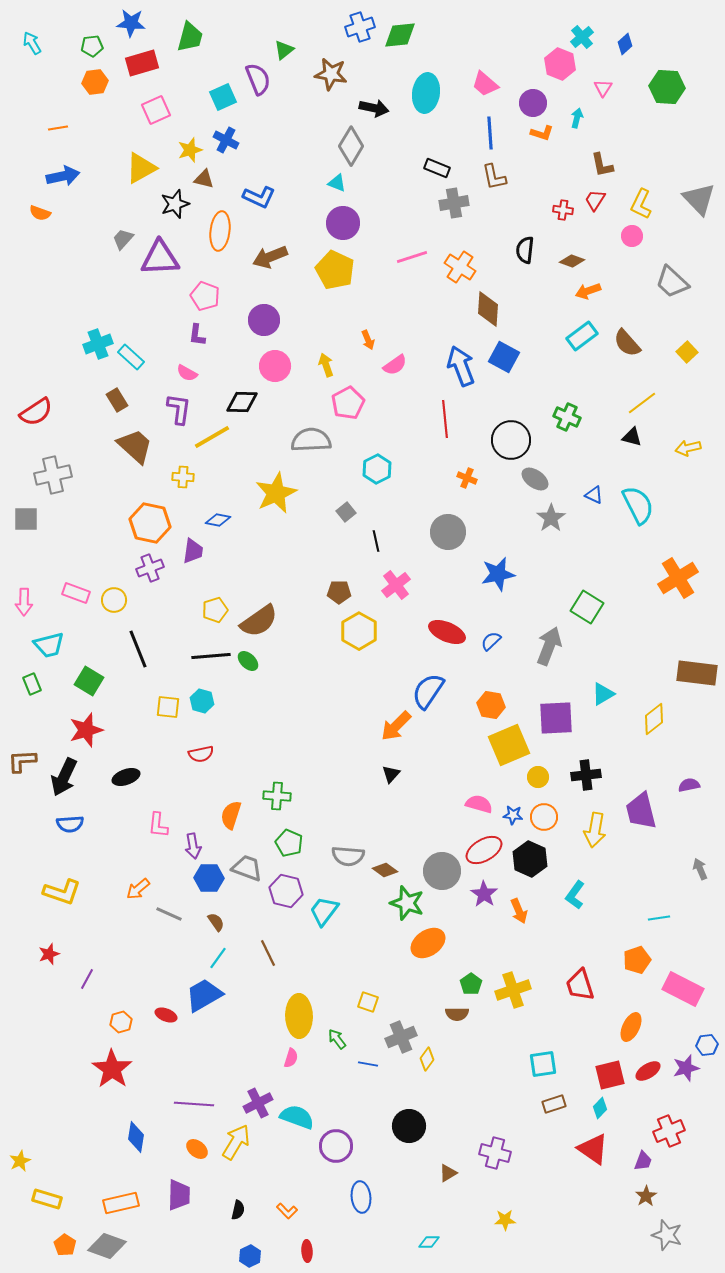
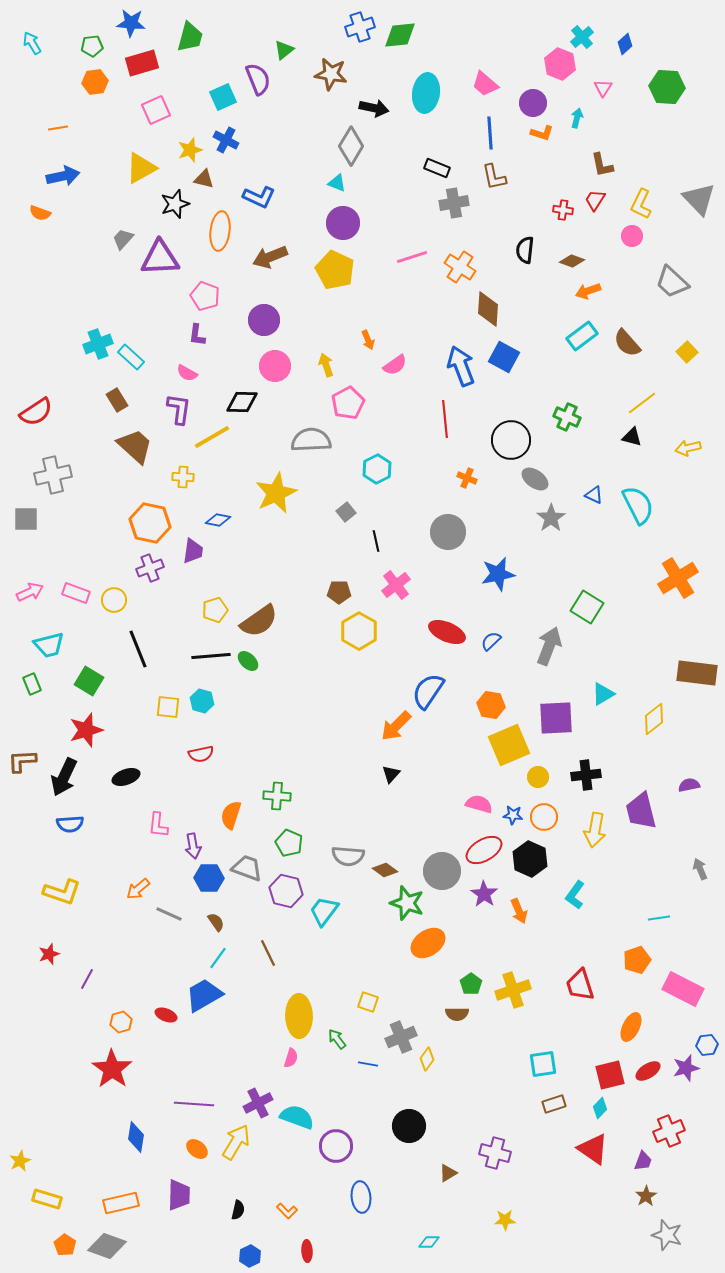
pink arrow at (24, 602): moved 6 px right, 10 px up; rotated 116 degrees counterclockwise
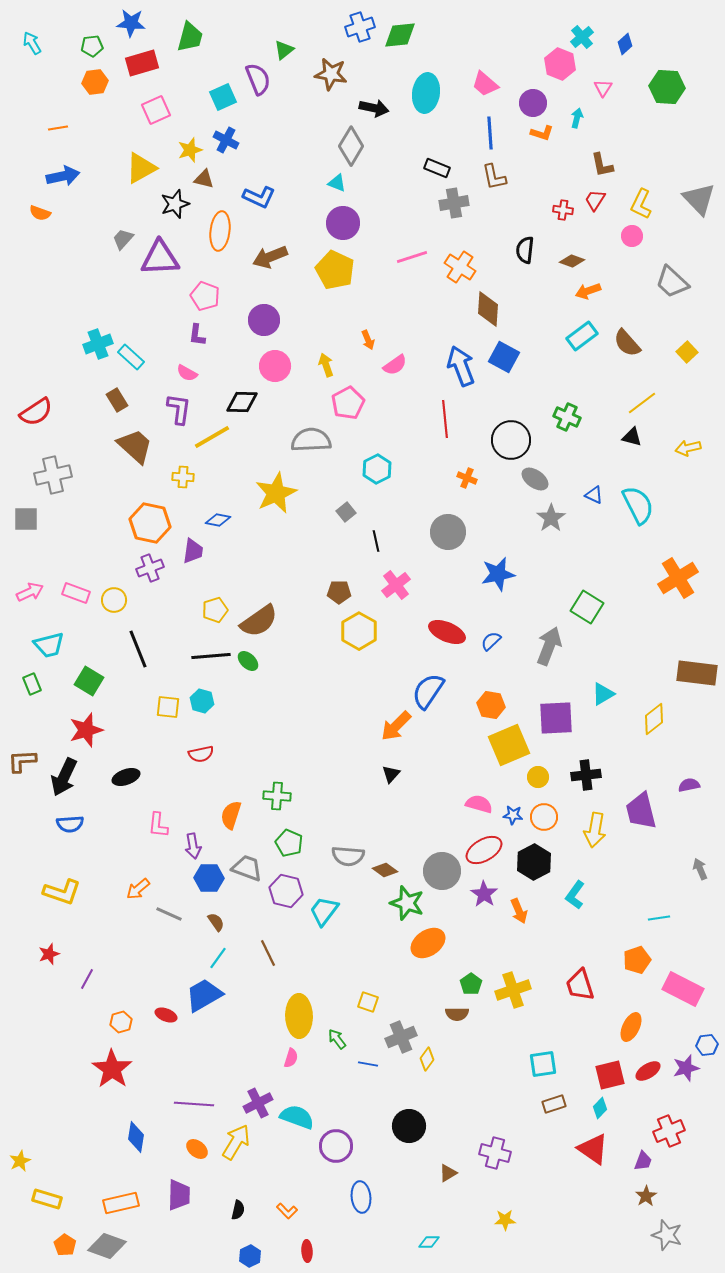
black hexagon at (530, 859): moved 4 px right, 3 px down; rotated 8 degrees clockwise
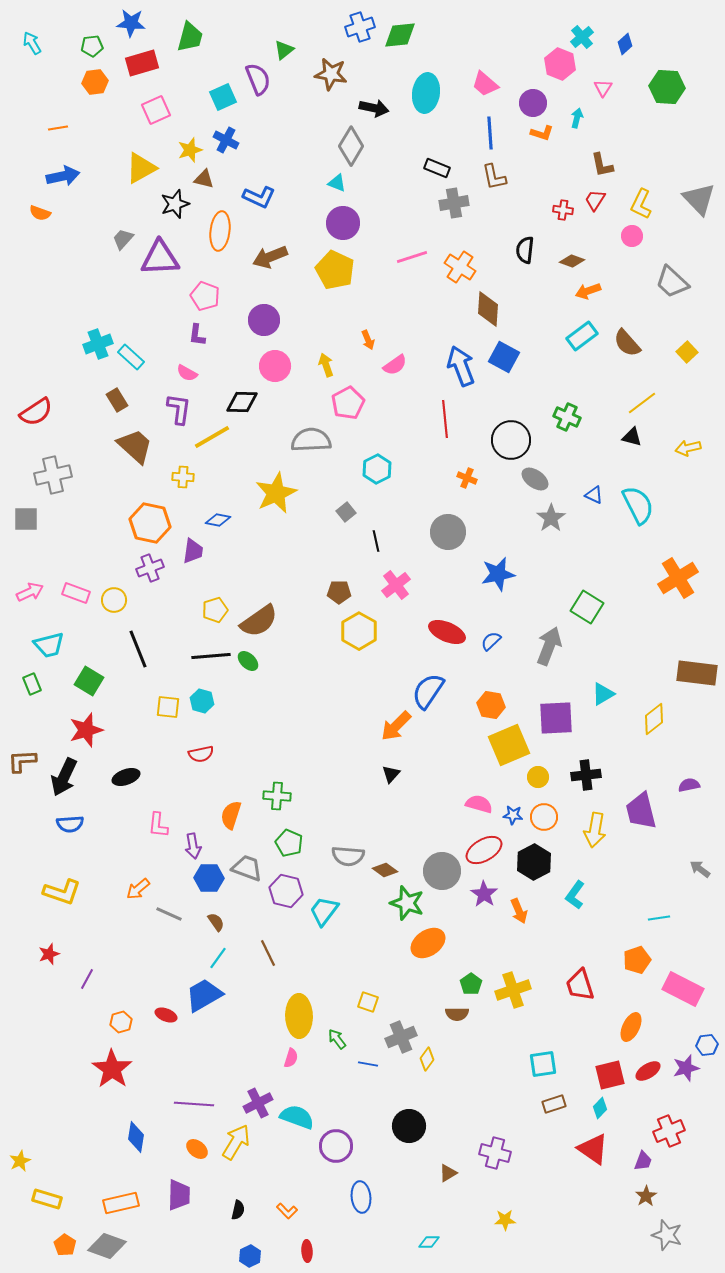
gray arrow at (700, 869): rotated 30 degrees counterclockwise
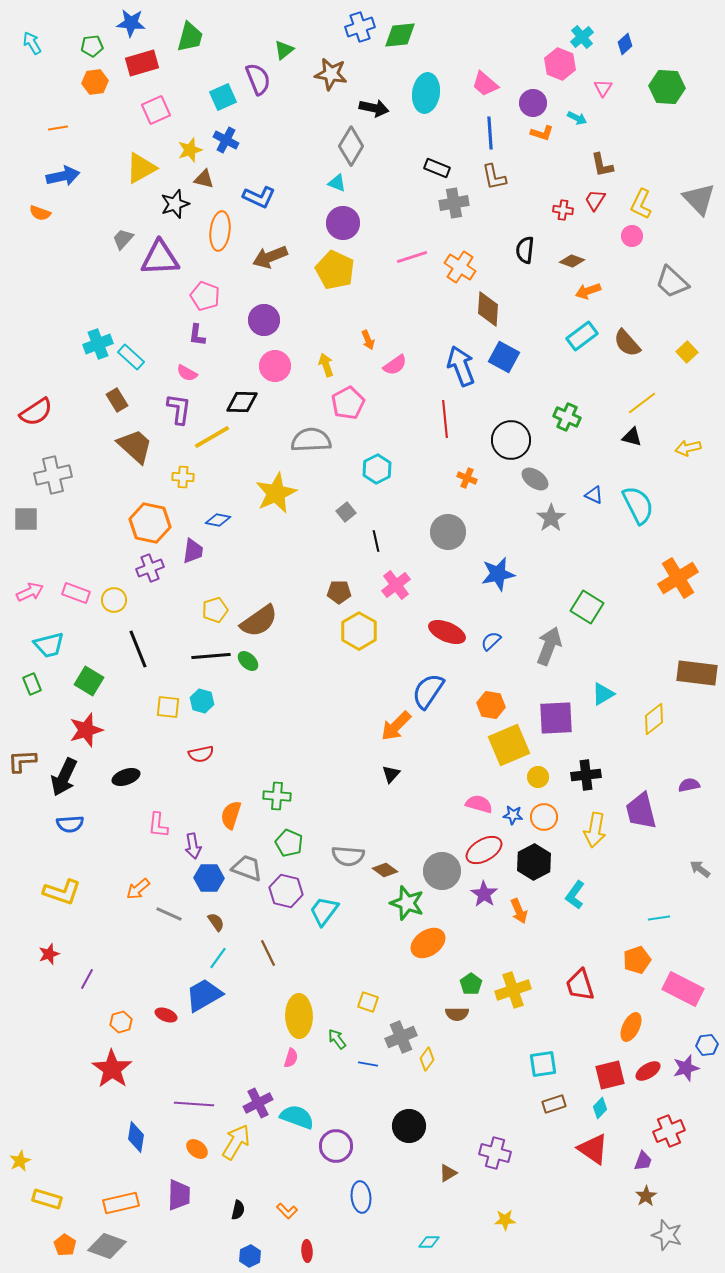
cyan arrow at (577, 118): rotated 102 degrees clockwise
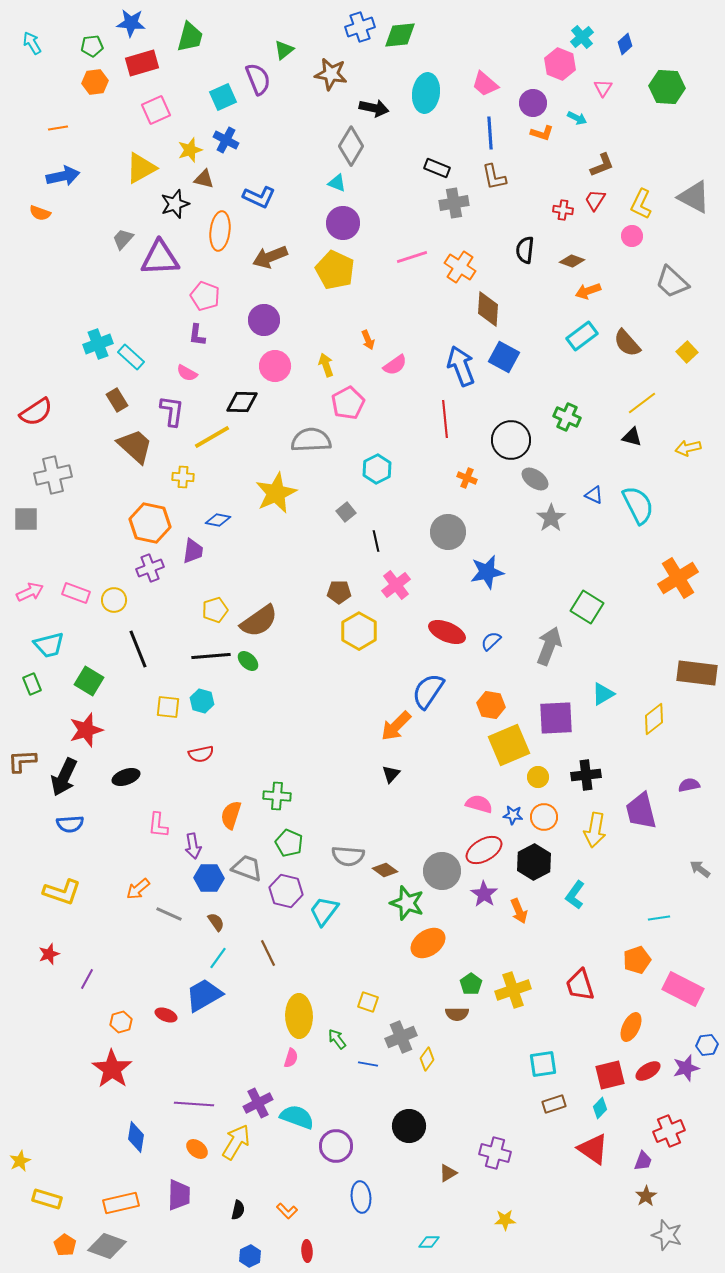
brown L-shape at (602, 165): rotated 100 degrees counterclockwise
gray triangle at (699, 199): moved 5 px left, 2 px up; rotated 18 degrees counterclockwise
purple L-shape at (179, 409): moved 7 px left, 2 px down
blue star at (498, 574): moved 11 px left, 2 px up
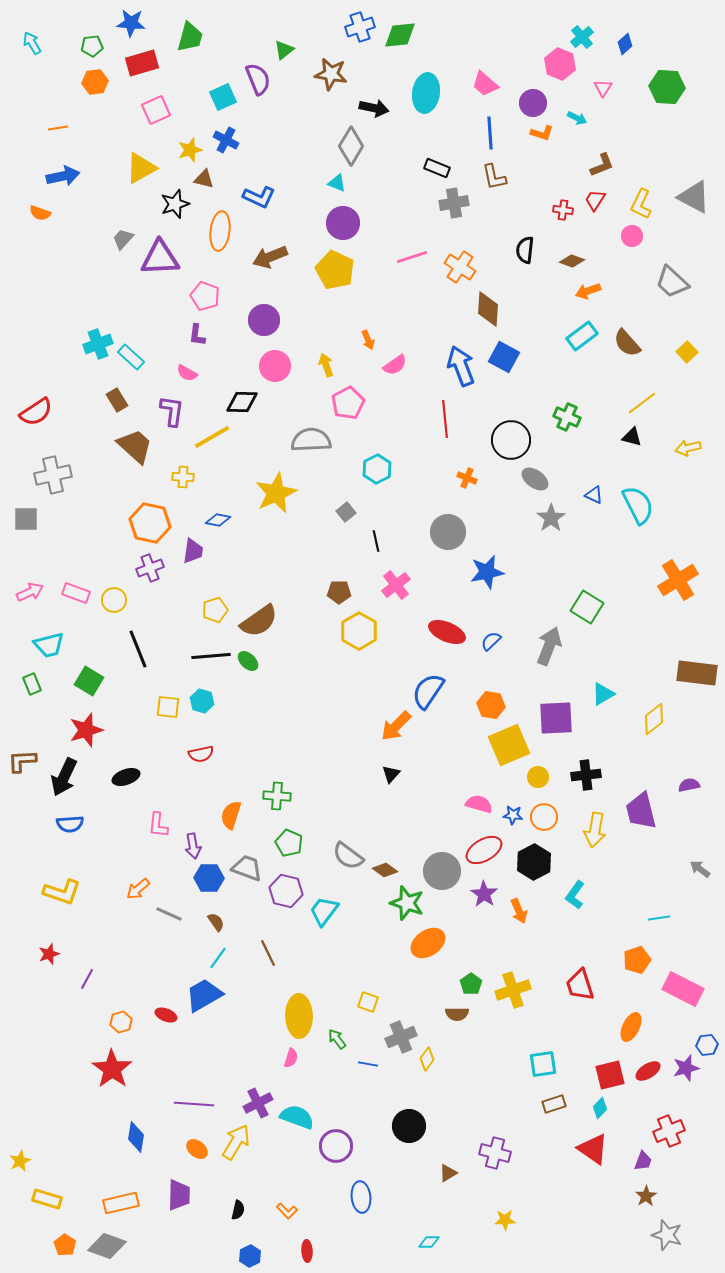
orange cross at (678, 578): moved 2 px down
gray semicircle at (348, 856): rotated 32 degrees clockwise
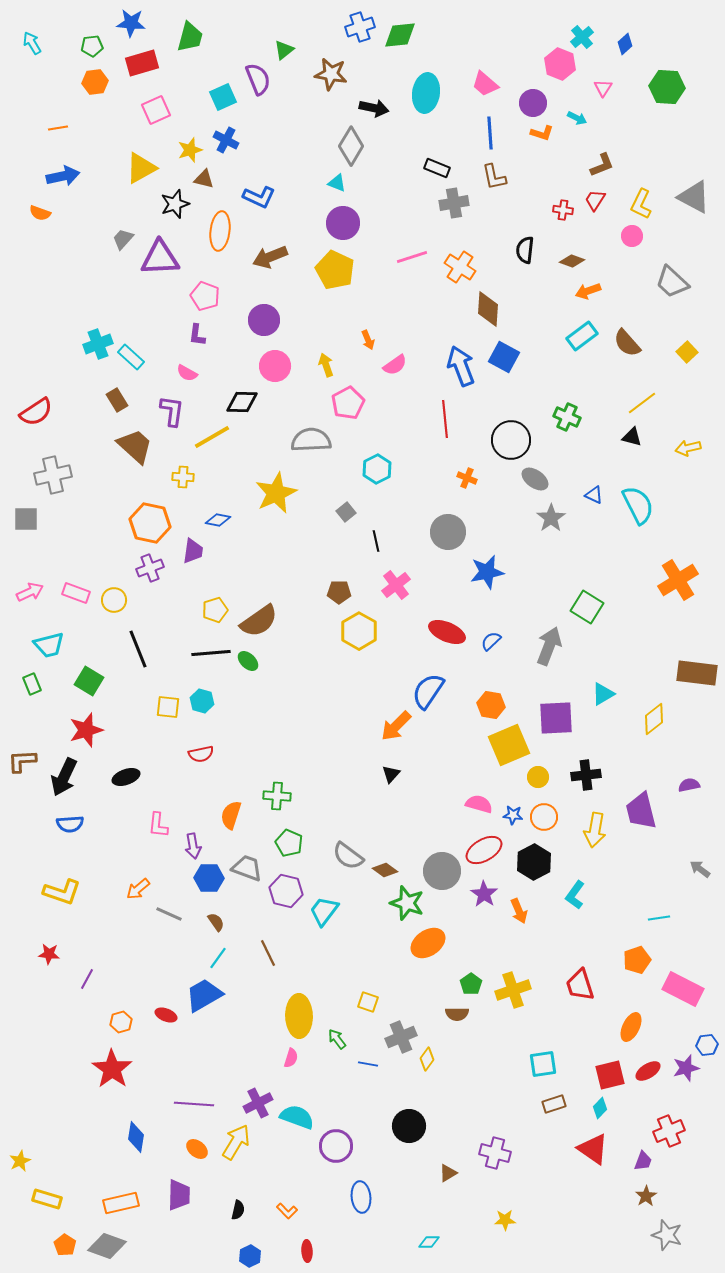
black line at (211, 656): moved 3 px up
red star at (49, 954): rotated 25 degrees clockwise
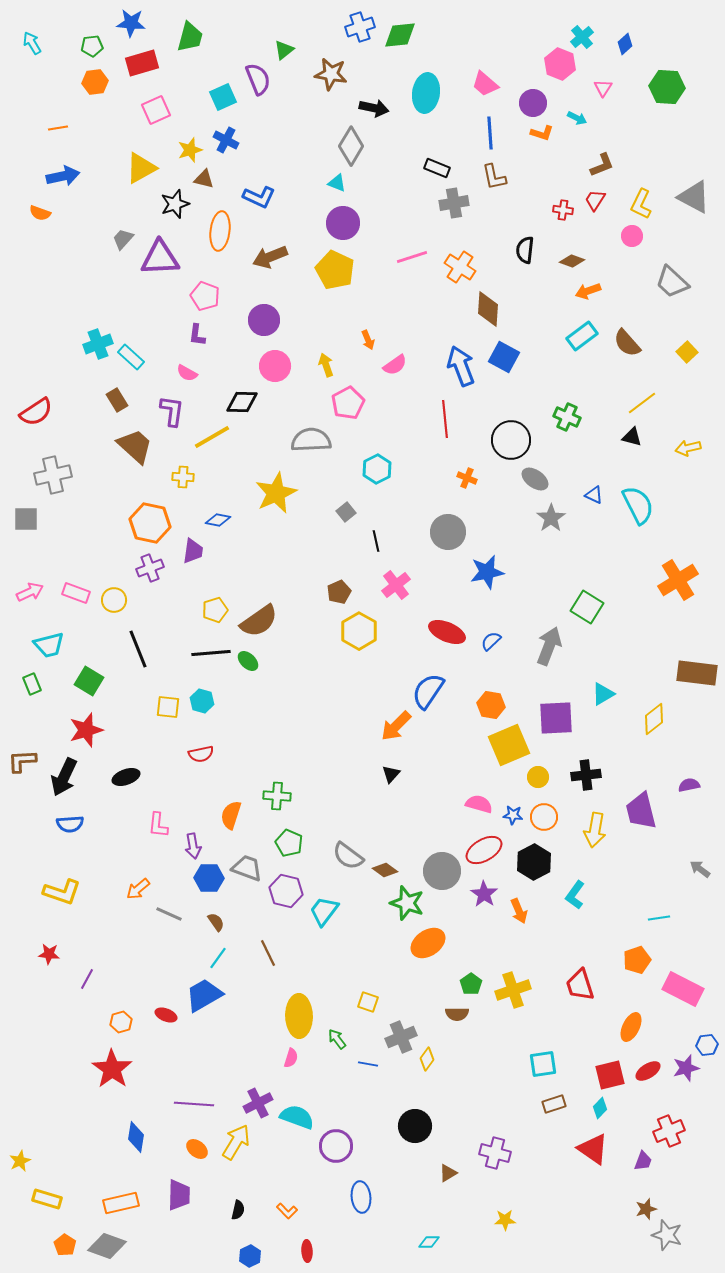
brown pentagon at (339, 592): rotated 25 degrees counterclockwise
black circle at (409, 1126): moved 6 px right
brown star at (646, 1196): moved 13 px down; rotated 15 degrees clockwise
